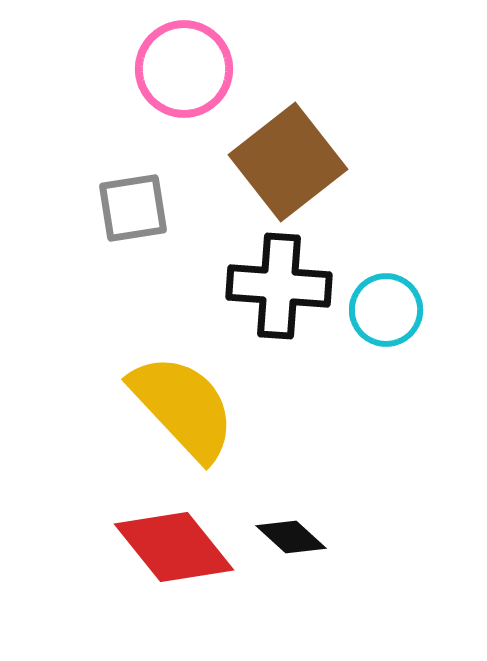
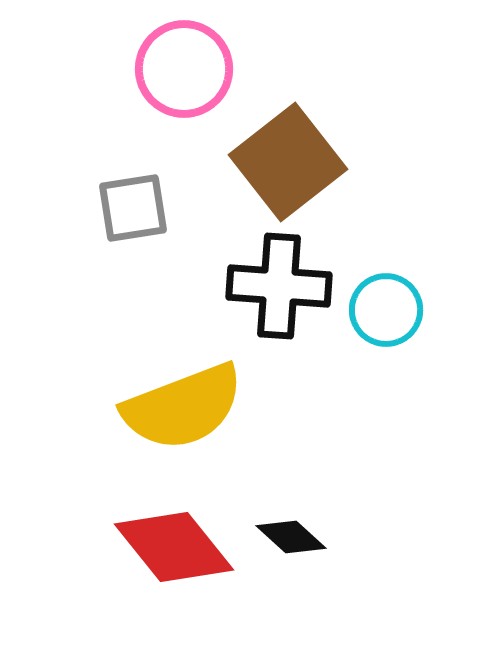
yellow semicircle: rotated 112 degrees clockwise
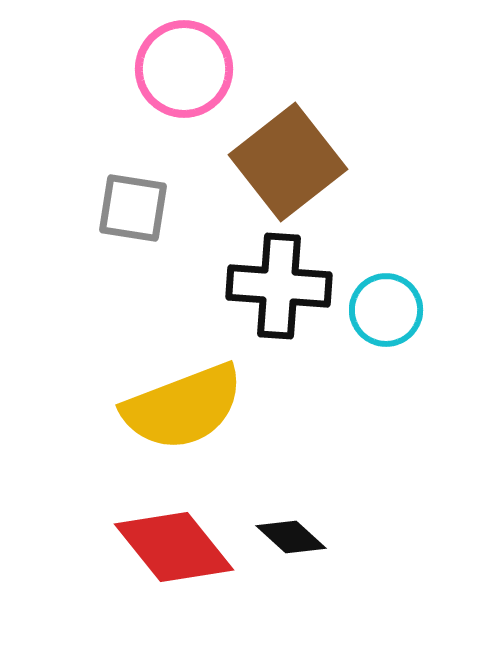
gray square: rotated 18 degrees clockwise
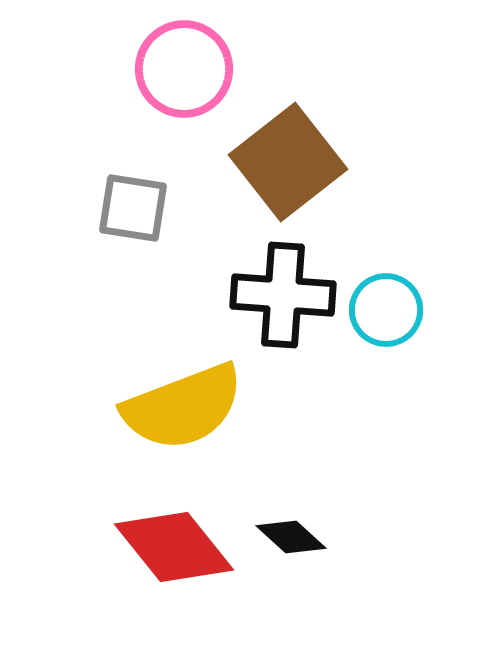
black cross: moved 4 px right, 9 px down
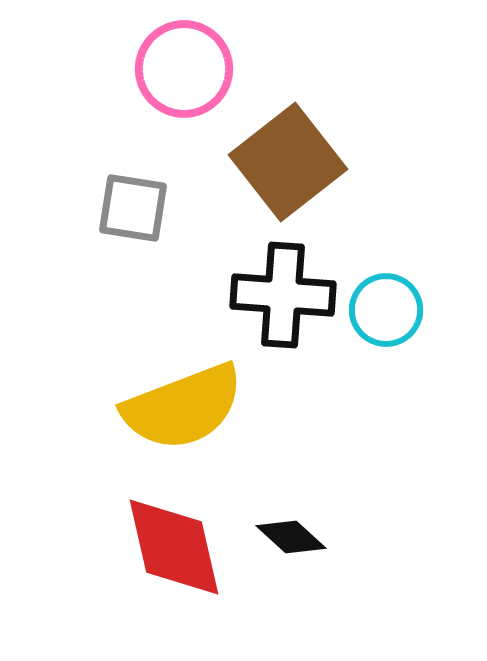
red diamond: rotated 26 degrees clockwise
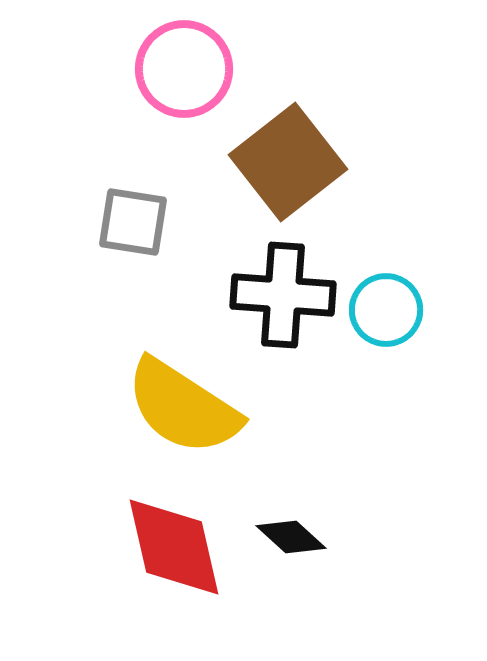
gray square: moved 14 px down
yellow semicircle: rotated 54 degrees clockwise
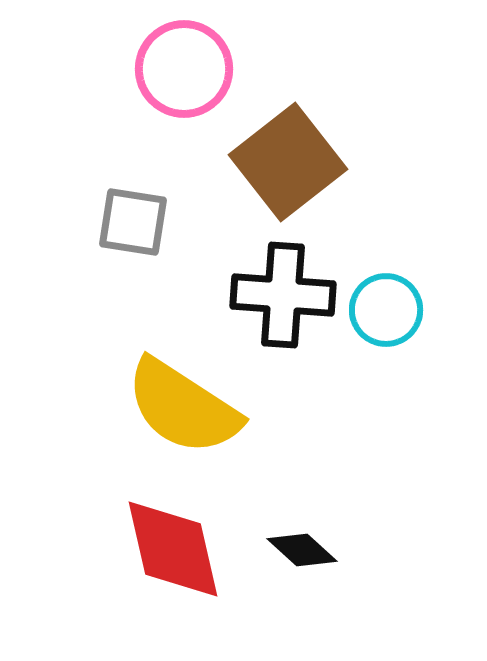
black diamond: moved 11 px right, 13 px down
red diamond: moved 1 px left, 2 px down
